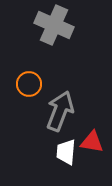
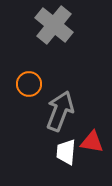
gray cross: rotated 15 degrees clockwise
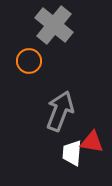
orange circle: moved 23 px up
white trapezoid: moved 6 px right, 1 px down
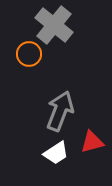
orange circle: moved 7 px up
red triangle: rotated 25 degrees counterclockwise
white trapezoid: moved 16 px left; rotated 128 degrees counterclockwise
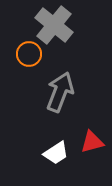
gray arrow: moved 19 px up
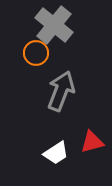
orange circle: moved 7 px right, 1 px up
gray arrow: moved 1 px right, 1 px up
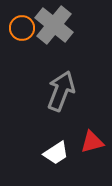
orange circle: moved 14 px left, 25 px up
